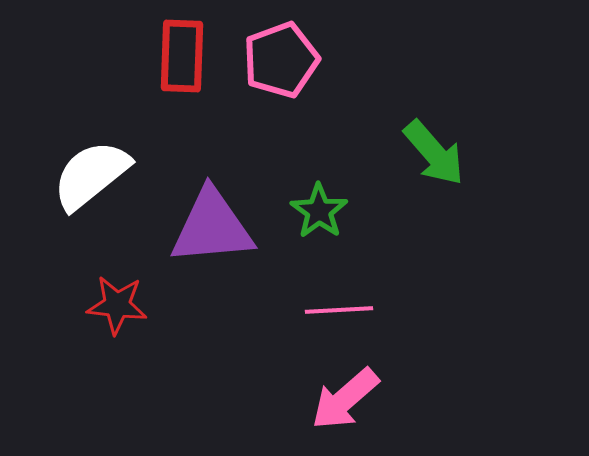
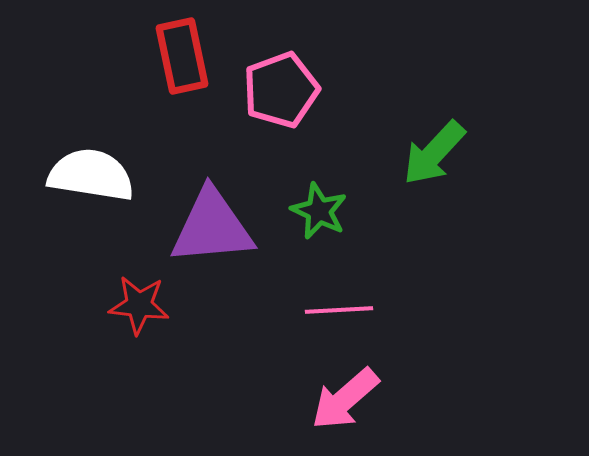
red rectangle: rotated 14 degrees counterclockwise
pink pentagon: moved 30 px down
green arrow: rotated 84 degrees clockwise
white semicircle: rotated 48 degrees clockwise
green star: rotated 10 degrees counterclockwise
red star: moved 22 px right
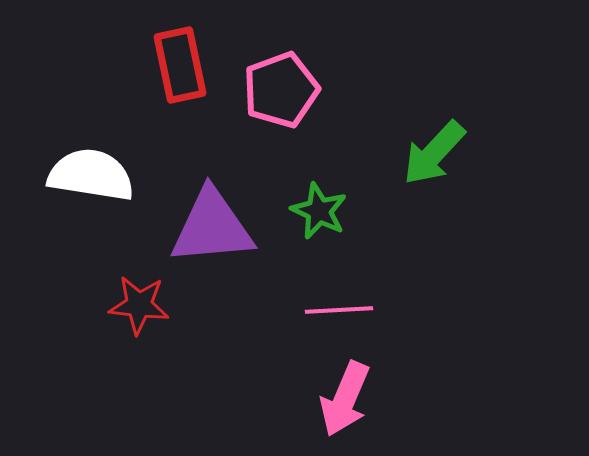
red rectangle: moved 2 px left, 9 px down
pink arrow: rotated 26 degrees counterclockwise
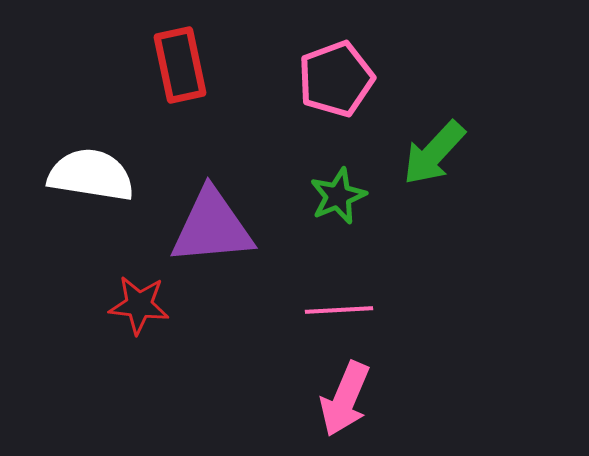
pink pentagon: moved 55 px right, 11 px up
green star: moved 19 px right, 15 px up; rotated 24 degrees clockwise
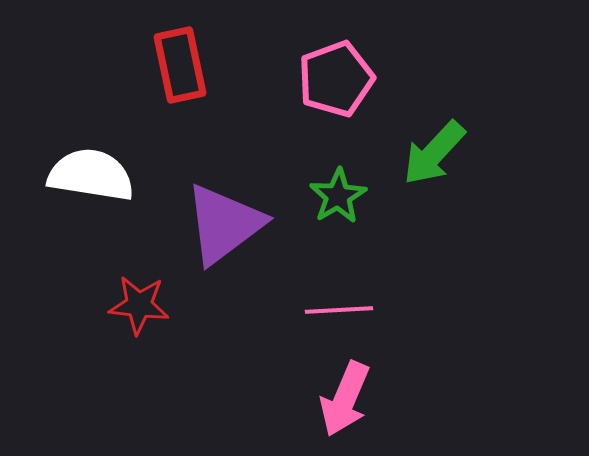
green star: rotated 8 degrees counterclockwise
purple triangle: moved 12 px right, 3 px up; rotated 32 degrees counterclockwise
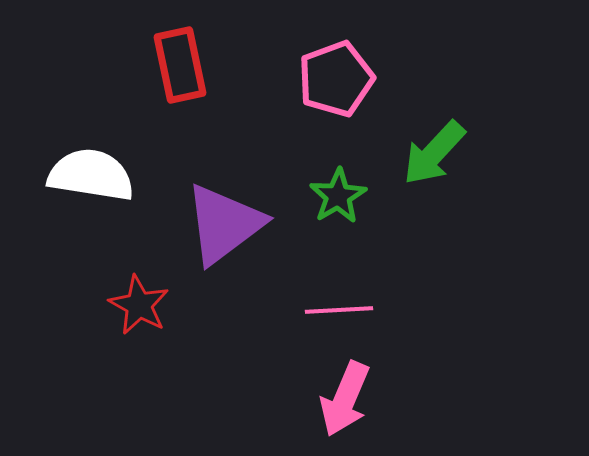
red star: rotated 22 degrees clockwise
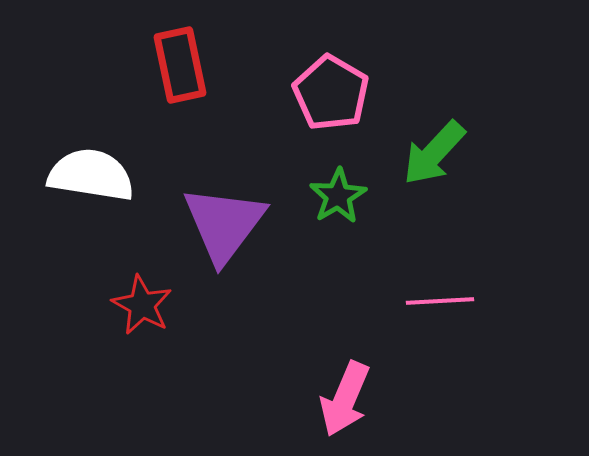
pink pentagon: moved 5 px left, 14 px down; rotated 22 degrees counterclockwise
purple triangle: rotated 16 degrees counterclockwise
red star: moved 3 px right
pink line: moved 101 px right, 9 px up
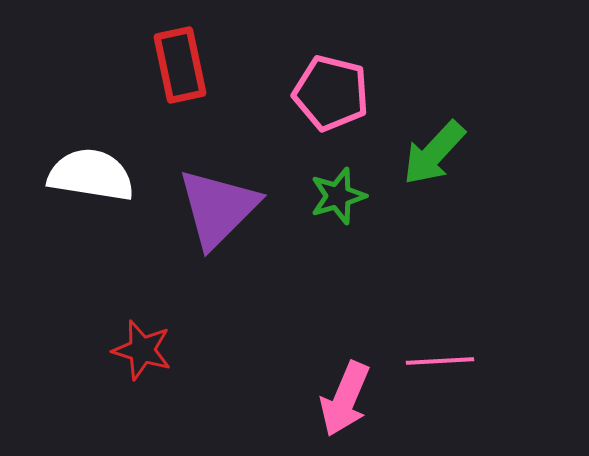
pink pentagon: rotated 16 degrees counterclockwise
green star: rotated 14 degrees clockwise
purple triangle: moved 6 px left, 16 px up; rotated 8 degrees clockwise
pink line: moved 60 px down
red star: moved 45 px down; rotated 12 degrees counterclockwise
